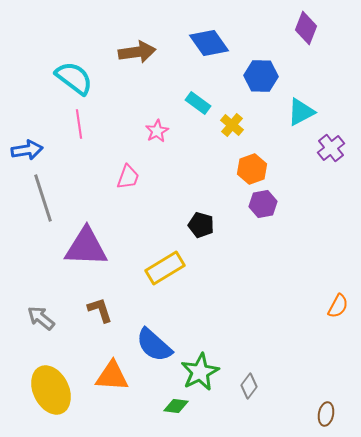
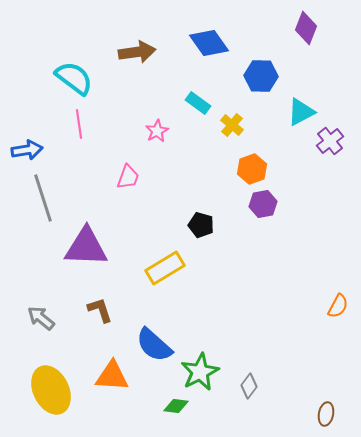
purple cross: moved 1 px left, 7 px up
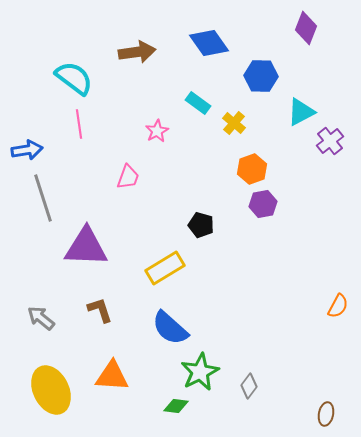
yellow cross: moved 2 px right, 2 px up
blue semicircle: moved 16 px right, 17 px up
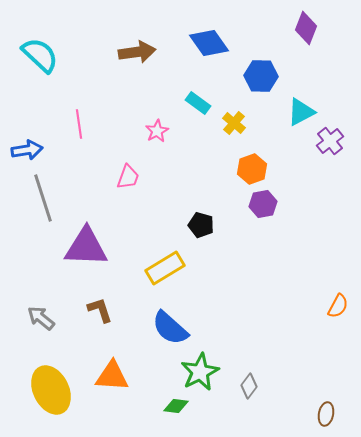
cyan semicircle: moved 34 px left, 23 px up; rotated 6 degrees clockwise
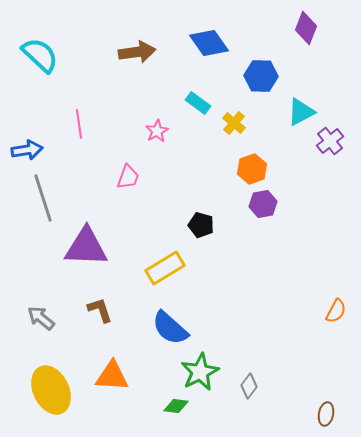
orange semicircle: moved 2 px left, 5 px down
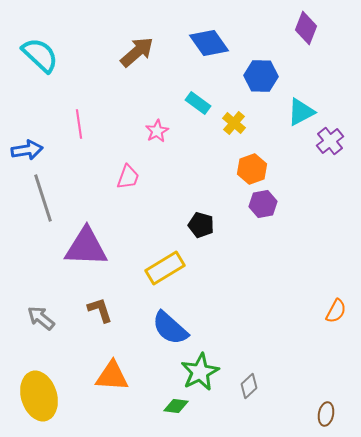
brown arrow: rotated 33 degrees counterclockwise
gray diamond: rotated 10 degrees clockwise
yellow ellipse: moved 12 px left, 6 px down; rotated 9 degrees clockwise
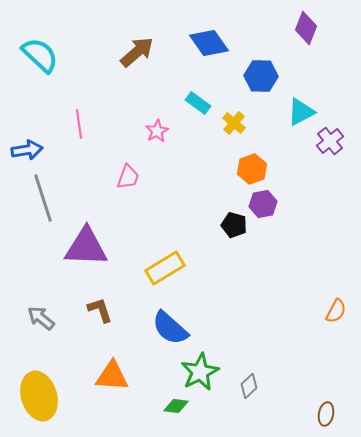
black pentagon: moved 33 px right
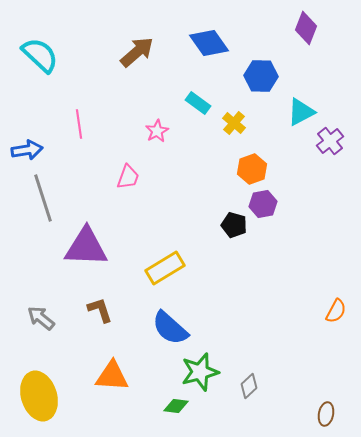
green star: rotated 12 degrees clockwise
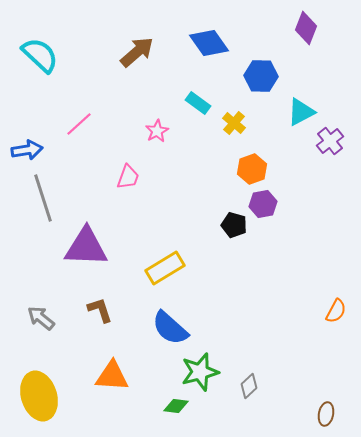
pink line: rotated 56 degrees clockwise
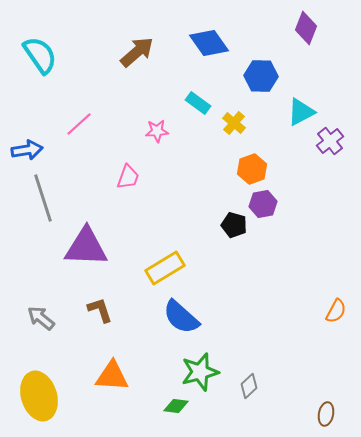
cyan semicircle: rotated 12 degrees clockwise
pink star: rotated 25 degrees clockwise
blue semicircle: moved 11 px right, 11 px up
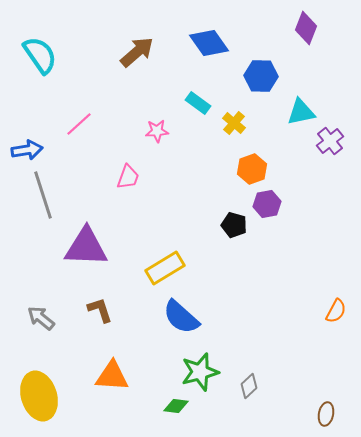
cyan triangle: rotated 16 degrees clockwise
gray line: moved 3 px up
purple hexagon: moved 4 px right
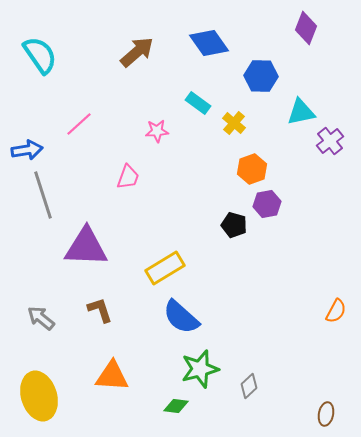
green star: moved 3 px up
